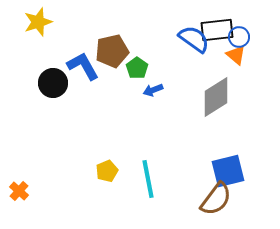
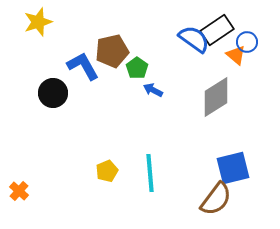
black rectangle: rotated 28 degrees counterclockwise
blue circle: moved 8 px right, 5 px down
black circle: moved 10 px down
blue arrow: rotated 48 degrees clockwise
blue square: moved 5 px right, 3 px up
cyan line: moved 2 px right, 6 px up; rotated 6 degrees clockwise
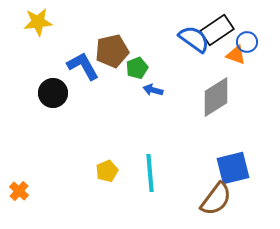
yellow star: rotated 12 degrees clockwise
orange triangle: rotated 20 degrees counterclockwise
green pentagon: rotated 15 degrees clockwise
blue arrow: rotated 12 degrees counterclockwise
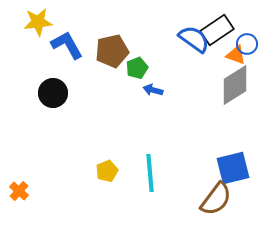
blue circle: moved 2 px down
blue L-shape: moved 16 px left, 21 px up
gray diamond: moved 19 px right, 12 px up
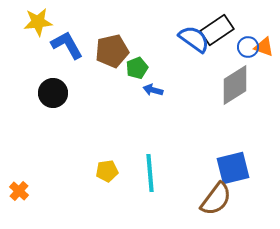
blue circle: moved 1 px right, 3 px down
orange triangle: moved 28 px right, 8 px up
yellow pentagon: rotated 15 degrees clockwise
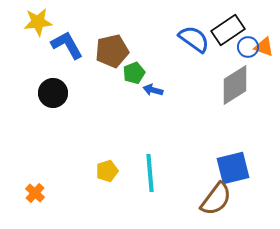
black rectangle: moved 11 px right
green pentagon: moved 3 px left, 5 px down
yellow pentagon: rotated 10 degrees counterclockwise
orange cross: moved 16 px right, 2 px down
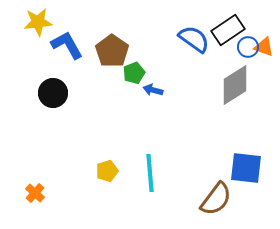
brown pentagon: rotated 24 degrees counterclockwise
blue square: moved 13 px right; rotated 20 degrees clockwise
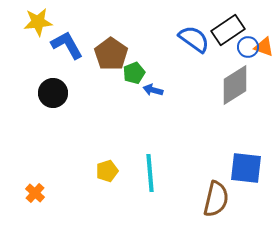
brown pentagon: moved 1 px left, 3 px down
brown semicircle: rotated 24 degrees counterclockwise
